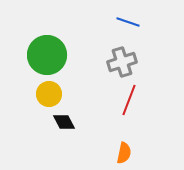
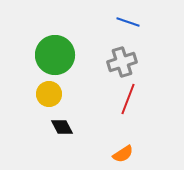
green circle: moved 8 px right
red line: moved 1 px left, 1 px up
black diamond: moved 2 px left, 5 px down
orange semicircle: moved 1 px left, 1 px down; rotated 45 degrees clockwise
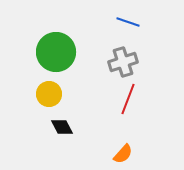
green circle: moved 1 px right, 3 px up
gray cross: moved 1 px right
orange semicircle: rotated 15 degrees counterclockwise
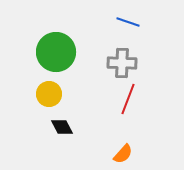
gray cross: moved 1 px left, 1 px down; rotated 20 degrees clockwise
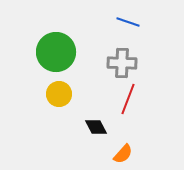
yellow circle: moved 10 px right
black diamond: moved 34 px right
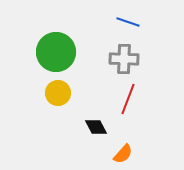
gray cross: moved 2 px right, 4 px up
yellow circle: moved 1 px left, 1 px up
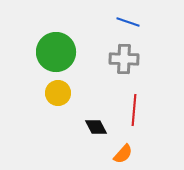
red line: moved 6 px right, 11 px down; rotated 16 degrees counterclockwise
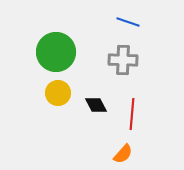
gray cross: moved 1 px left, 1 px down
red line: moved 2 px left, 4 px down
black diamond: moved 22 px up
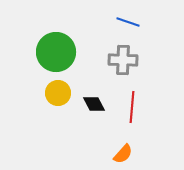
black diamond: moved 2 px left, 1 px up
red line: moved 7 px up
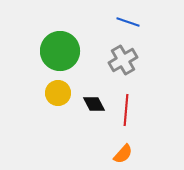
green circle: moved 4 px right, 1 px up
gray cross: rotated 32 degrees counterclockwise
red line: moved 6 px left, 3 px down
